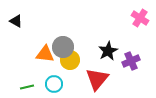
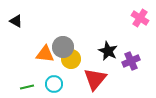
black star: rotated 18 degrees counterclockwise
yellow circle: moved 1 px right, 1 px up
red triangle: moved 2 px left
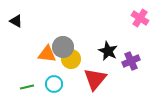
orange triangle: moved 2 px right
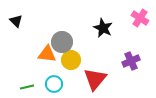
black triangle: rotated 16 degrees clockwise
gray circle: moved 1 px left, 5 px up
black star: moved 5 px left, 23 px up
yellow circle: moved 1 px down
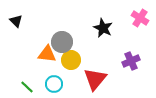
green line: rotated 56 degrees clockwise
